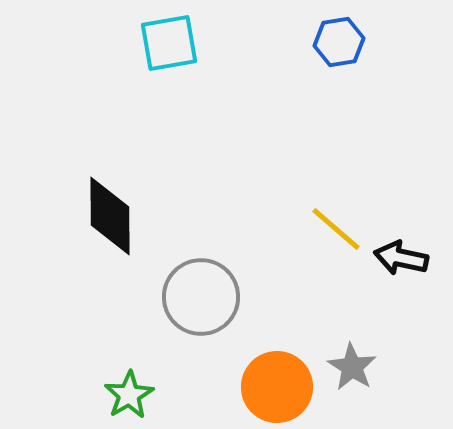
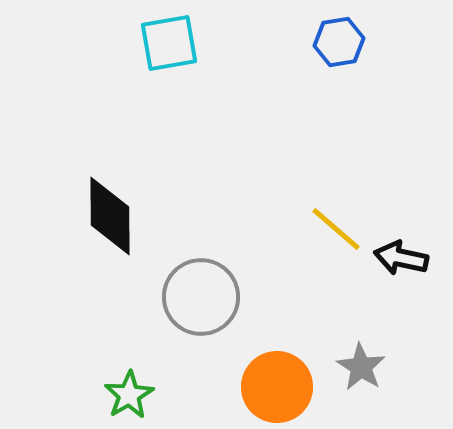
gray star: moved 9 px right
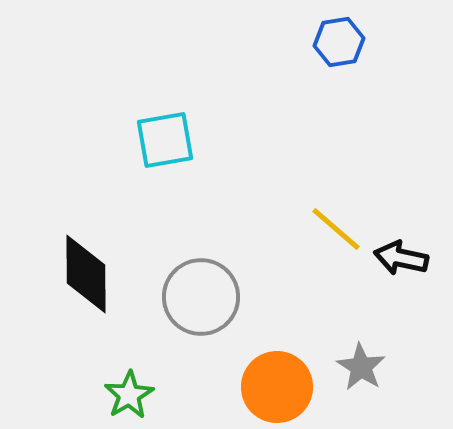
cyan square: moved 4 px left, 97 px down
black diamond: moved 24 px left, 58 px down
